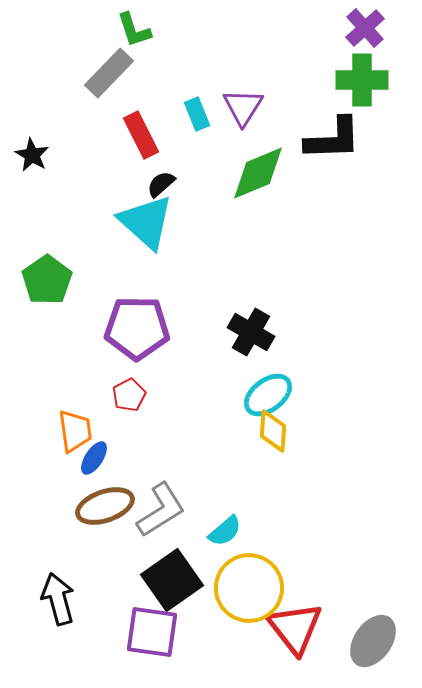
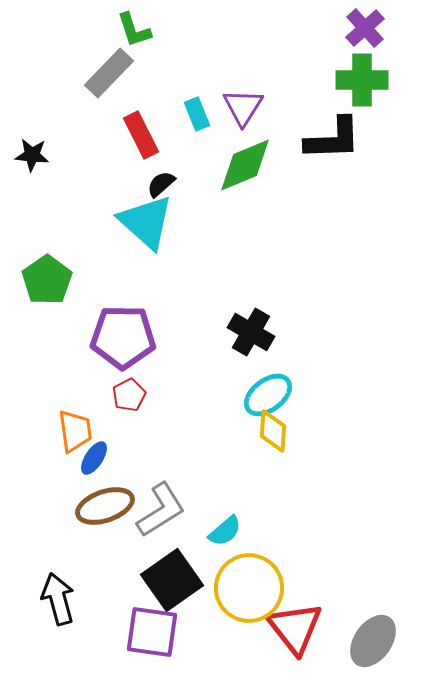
black star: rotated 24 degrees counterclockwise
green diamond: moved 13 px left, 8 px up
purple pentagon: moved 14 px left, 9 px down
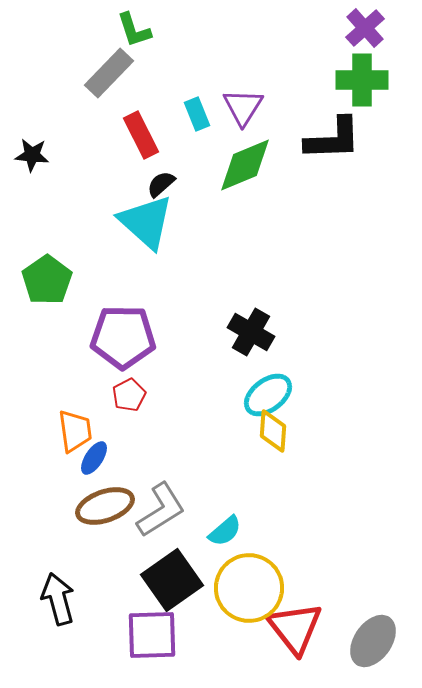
purple square: moved 3 px down; rotated 10 degrees counterclockwise
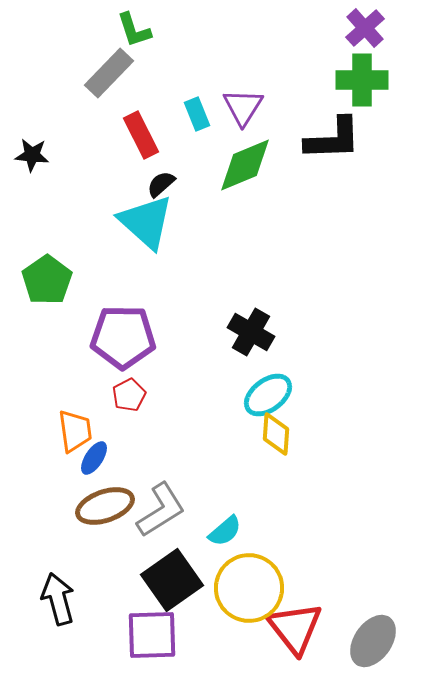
yellow diamond: moved 3 px right, 3 px down
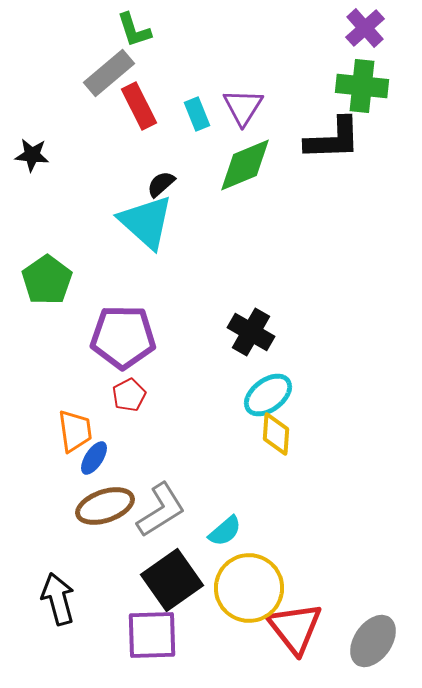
gray rectangle: rotated 6 degrees clockwise
green cross: moved 6 px down; rotated 6 degrees clockwise
red rectangle: moved 2 px left, 29 px up
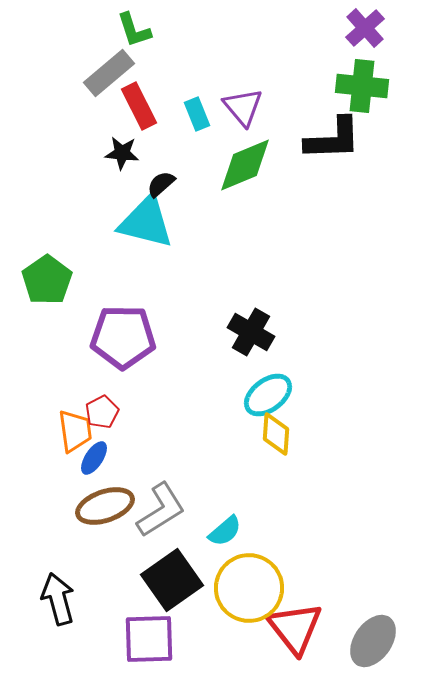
purple triangle: rotated 12 degrees counterclockwise
black star: moved 90 px right, 2 px up
cyan triangle: rotated 28 degrees counterclockwise
red pentagon: moved 27 px left, 17 px down
purple square: moved 3 px left, 4 px down
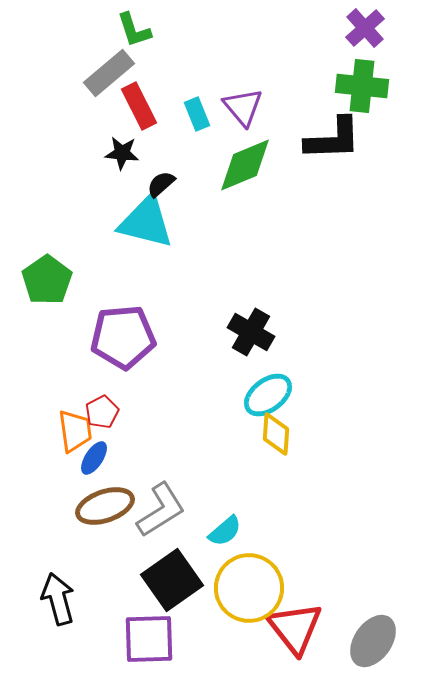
purple pentagon: rotated 6 degrees counterclockwise
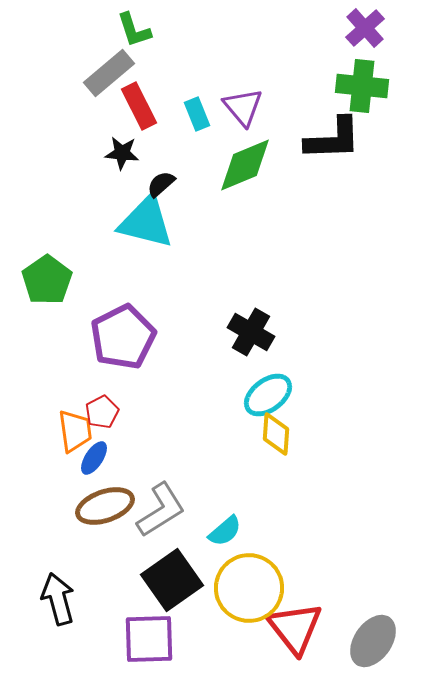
purple pentagon: rotated 22 degrees counterclockwise
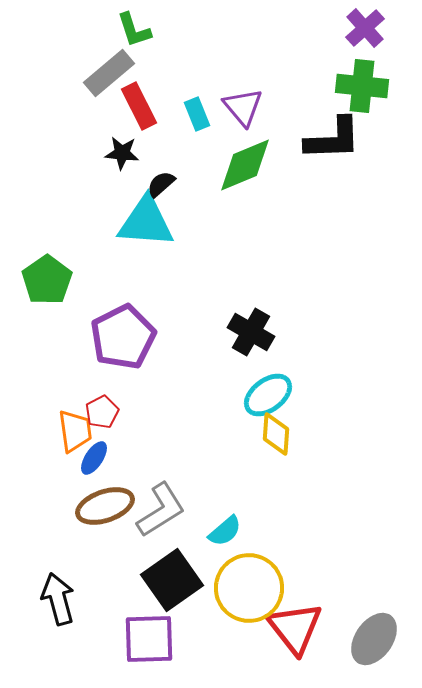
cyan triangle: rotated 10 degrees counterclockwise
gray ellipse: moved 1 px right, 2 px up
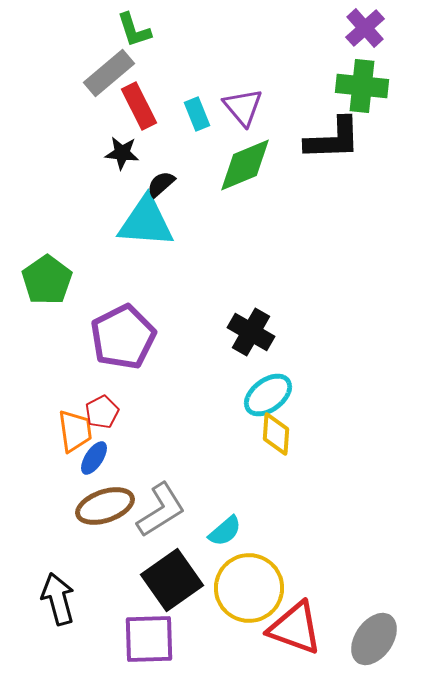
red triangle: rotated 32 degrees counterclockwise
